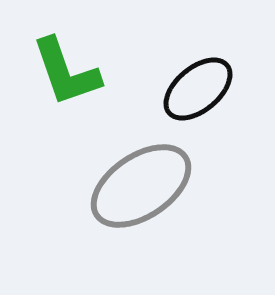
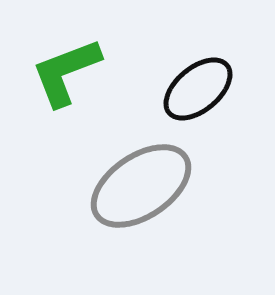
green L-shape: rotated 88 degrees clockwise
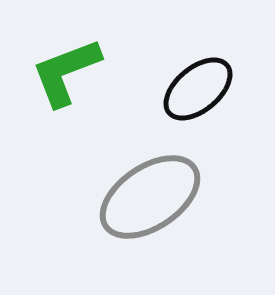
gray ellipse: moved 9 px right, 11 px down
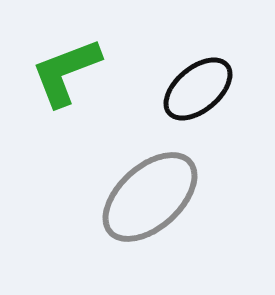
gray ellipse: rotated 8 degrees counterclockwise
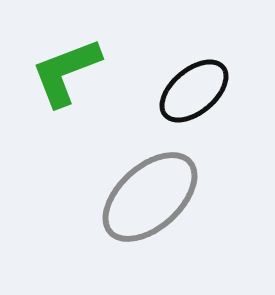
black ellipse: moved 4 px left, 2 px down
